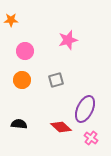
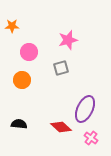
orange star: moved 1 px right, 6 px down
pink circle: moved 4 px right, 1 px down
gray square: moved 5 px right, 12 px up
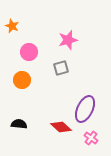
orange star: rotated 24 degrees clockwise
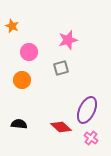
purple ellipse: moved 2 px right, 1 px down
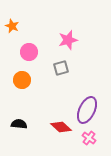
pink cross: moved 2 px left
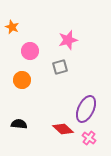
orange star: moved 1 px down
pink circle: moved 1 px right, 1 px up
gray square: moved 1 px left, 1 px up
purple ellipse: moved 1 px left, 1 px up
red diamond: moved 2 px right, 2 px down
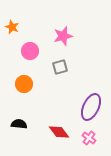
pink star: moved 5 px left, 4 px up
orange circle: moved 2 px right, 4 px down
purple ellipse: moved 5 px right, 2 px up
red diamond: moved 4 px left, 3 px down; rotated 10 degrees clockwise
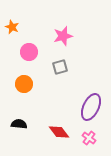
pink circle: moved 1 px left, 1 px down
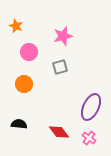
orange star: moved 4 px right, 1 px up
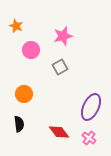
pink circle: moved 2 px right, 2 px up
gray square: rotated 14 degrees counterclockwise
orange circle: moved 10 px down
black semicircle: rotated 77 degrees clockwise
